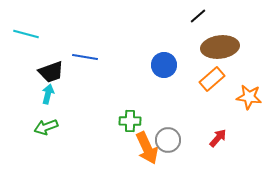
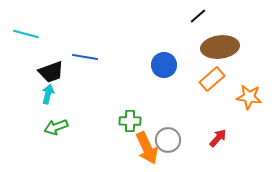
green arrow: moved 10 px right
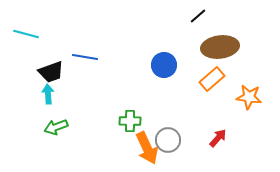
cyan arrow: rotated 18 degrees counterclockwise
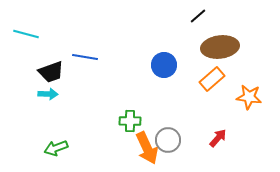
cyan arrow: rotated 96 degrees clockwise
green arrow: moved 21 px down
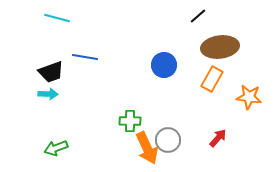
cyan line: moved 31 px right, 16 px up
orange rectangle: rotated 20 degrees counterclockwise
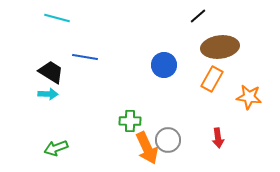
black trapezoid: rotated 128 degrees counterclockwise
red arrow: rotated 132 degrees clockwise
